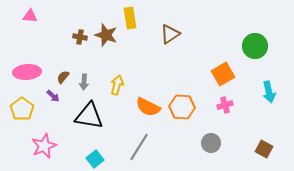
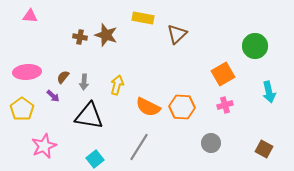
yellow rectangle: moved 13 px right; rotated 70 degrees counterclockwise
brown triangle: moved 7 px right; rotated 10 degrees counterclockwise
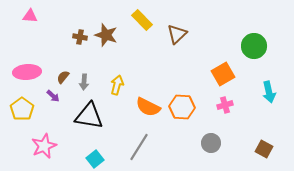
yellow rectangle: moved 1 px left, 2 px down; rotated 35 degrees clockwise
green circle: moved 1 px left
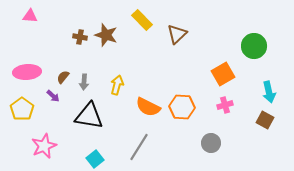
brown square: moved 1 px right, 29 px up
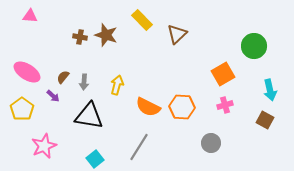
pink ellipse: rotated 36 degrees clockwise
cyan arrow: moved 1 px right, 2 px up
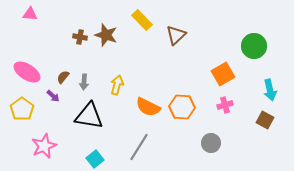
pink triangle: moved 2 px up
brown triangle: moved 1 px left, 1 px down
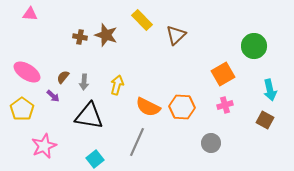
gray line: moved 2 px left, 5 px up; rotated 8 degrees counterclockwise
